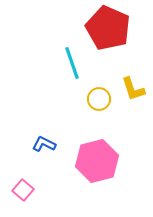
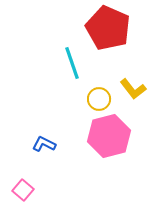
yellow L-shape: rotated 20 degrees counterclockwise
pink hexagon: moved 12 px right, 25 px up
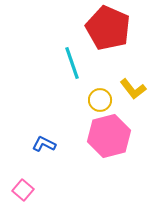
yellow circle: moved 1 px right, 1 px down
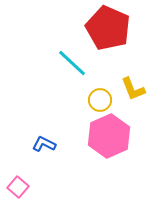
cyan line: rotated 28 degrees counterclockwise
yellow L-shape: rotated 16 degrees clockwise
pink hexagon: rotated 9 degrees counterclockwise
pink square: moved 5 px left, 3 px up
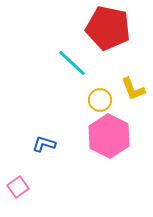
red pentagon: rotated 12 degrees counterclockwise
pink hexagon: rotated 9 degrees counterclockwise
blue L-shape: rotated 10 degrees counterclockwise
pink square: rotated 15 degrees clockwise
